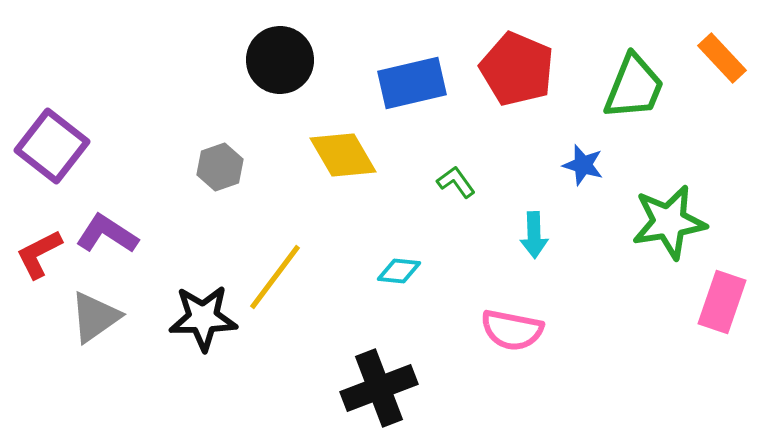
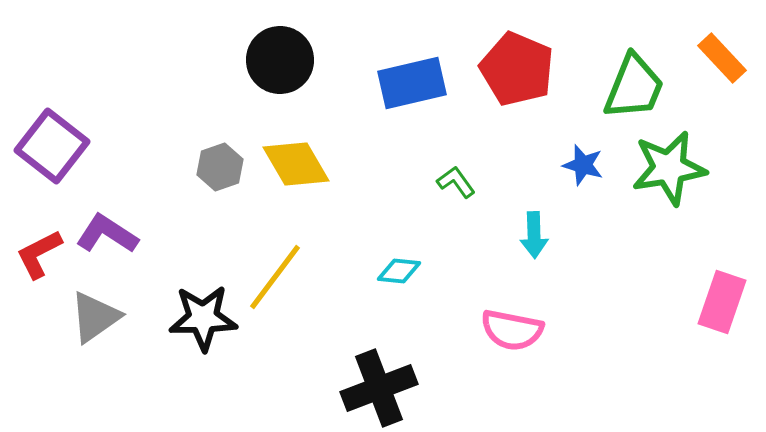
yellow diamond: moved 47 px left, 9 px down
green star: moved 54 px up
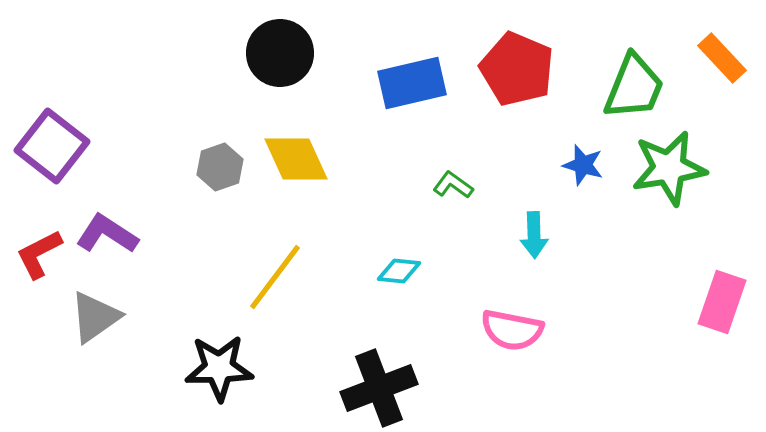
black circle: moved 7 px up
yellow diamond: moved 5 px up; rotated 6 degrees clockwise
green L-shape: moved 3 px left, 3 px down; rotated 18 degrees counterclockwise
black star: moved 16 px right, 50 px down
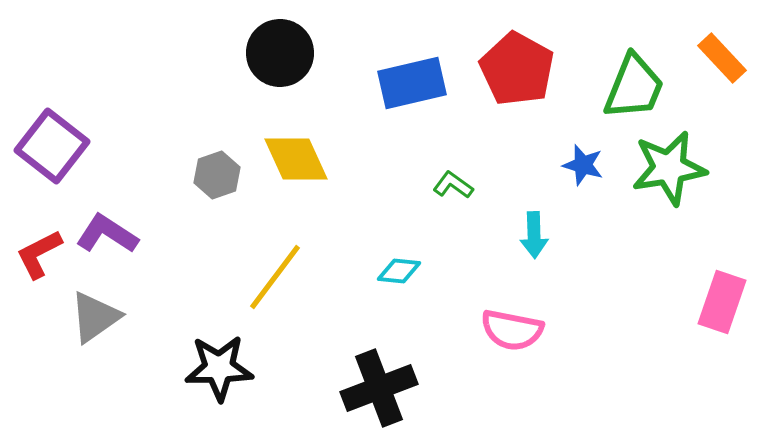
red pentagon: rotated 6 degrees clockwise
gray hexagon: moved 3 px left, 8 px down
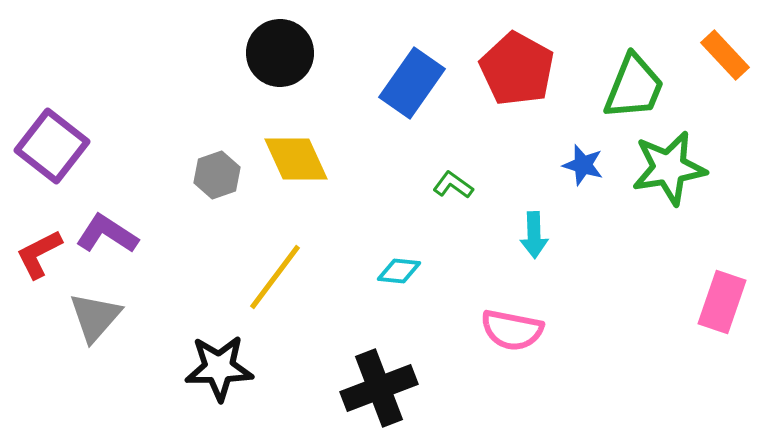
orange rectangle: moved 3 px right, 3 px up
blue rectangle: rotated 42 degrees counterclockwise
gray triangle: rotated 14 degrees counterclockwise
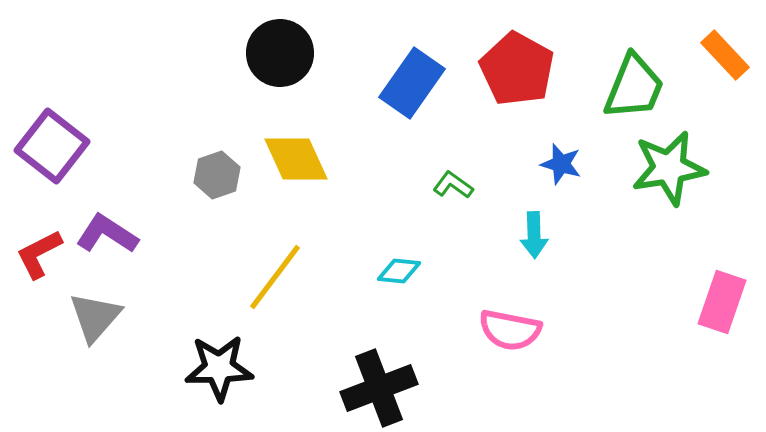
blue star: moved 22 px left, 1 px up
pink semicircle: moved 2 px left
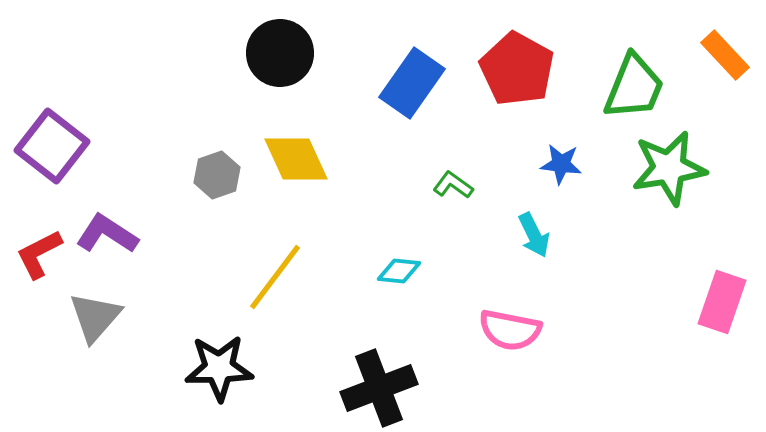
blue star: rotated 9 degrees counterclockwise
cyan arrow: rotated 24 degrees counterclockwise
